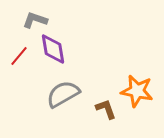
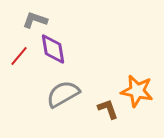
brown L-shape: moved 2 px right
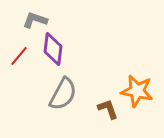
purple diamond: rotated 16 degrees clockwise
gray semicircle: rotated 148 degrees clockwise
